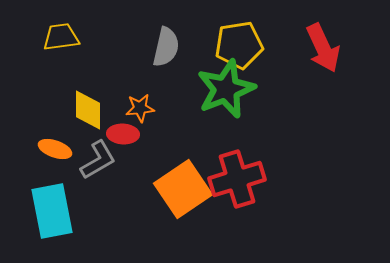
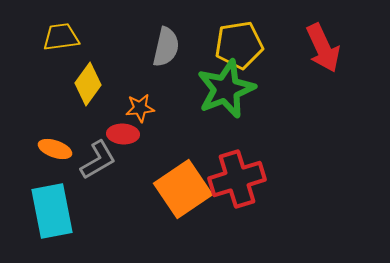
yellow diamond: moved 26 px up; rotated 36 degrees clockwise
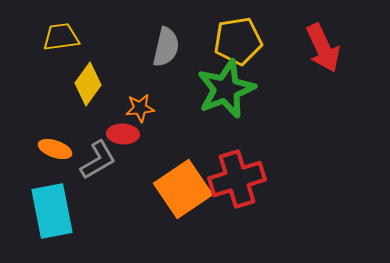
yellow pentagon: moved 1 px left, 4 px up
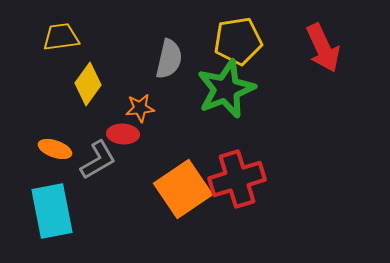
gray semicircle: moved 3 px right, 12 px down
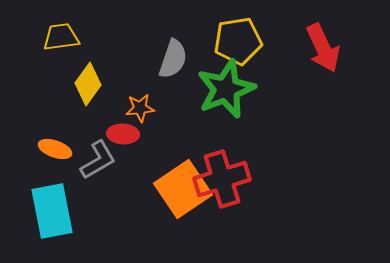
gray semicircle: moved 4 px right; rotated 6 degrees clockwise
red cross: moved 15 px left
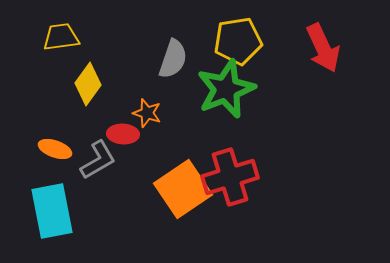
orange star: moved 7 px right, 5 px down; rotated 24 degrees clockwise
red cross: moved 8 px right, 2 px up
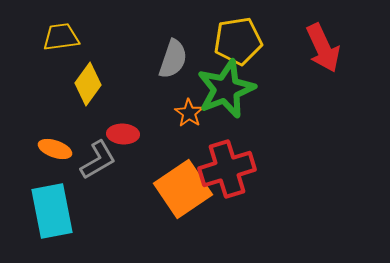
orange star: moved 42 px right; rotated 16 degrees clockwise
red cross: moved 3 px left, 8 px up
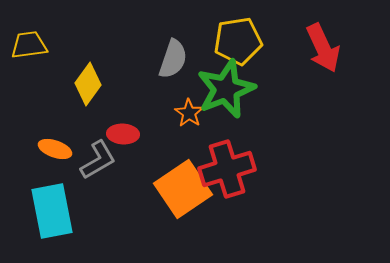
yellow trapezoid: moved 32 px left, 8 px down
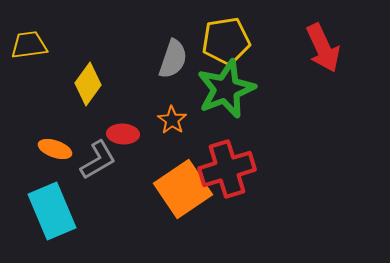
yellow pentagon: moved 12 px left
orange star: moved 17 px left, 7 px down
cyan rectangle: rotated 12 degrees counterclockwise
